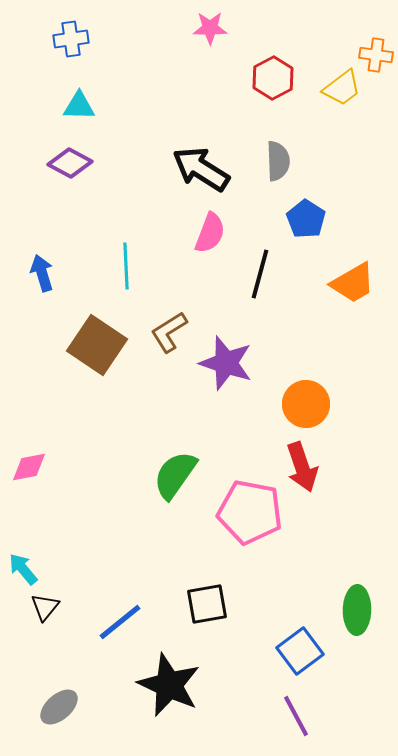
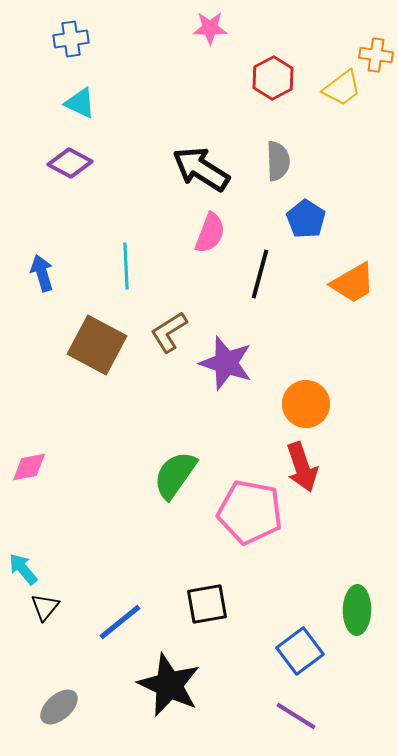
cyan triangle: moved 1 px right, 3 px up; rotated 24 degrees clockwise
brown square: rotated 6 degrees counterclockwise
purple line: rotated 30 degrees counterclockwise
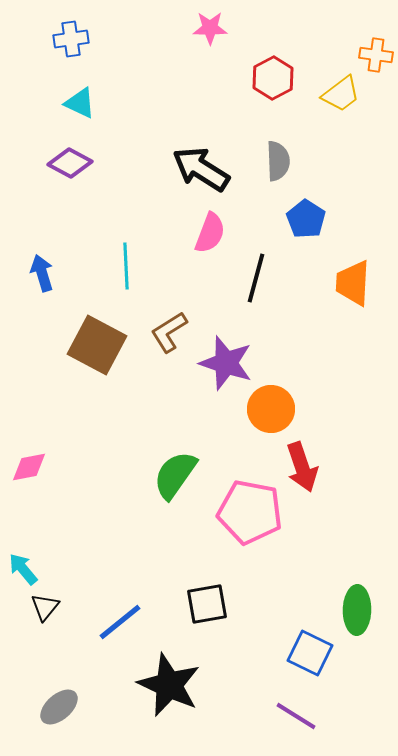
yellow trapezoid: moved 1 px left, 6 px down
black line: moved 4 px left, 4 px down
orange trapezoid: rotated 123 degrees clockwise
orange circle: moved 35 px left, 5 px down
blue square: moved 10 px right, 2 px down; rotated 27 degrees counterclockwise
